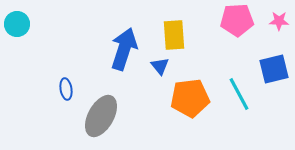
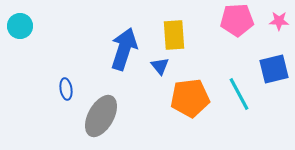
cyan circle: moved 3 px right, 2 px down
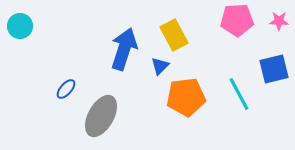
yellow rectangle: rotated 24 degrees counterclockwise
blue triangle: rotated 24 degrees clockwise
blue ellipse: rotated 50 degrees clockwise
orange pentagon: moved 4 px left, 1 px up
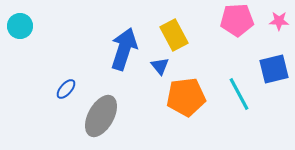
blue triangle: rotated 24 degrees counterclockwise
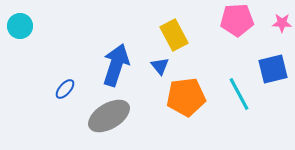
pink star: moved 3 px right, 2 px down
blue arrow: moved 8 px left, 16 px down
blue square: moved 1 px left
blue ellipse: moved 1 px left
gray ellipse: moved 8 px right; rotated 30 degrees clockwise
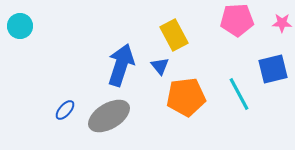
blue arrow: moved 5 px right
blue ellipse: moved 21 px down
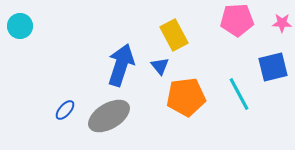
blue square: moved 2 px up
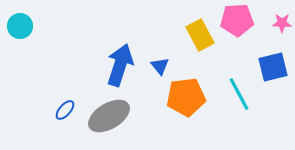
yellow rectangle: moved 26 px right
blue arrow: moved 1 px left
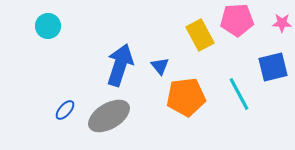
cyan circle: moved 28 px right
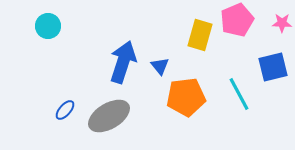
pink pentagon: rotated 20 degrees counterclockwise
yellow rectangle: rotated 44 degrees clockwise
blue arrow: moved 3 px right, 3 px up
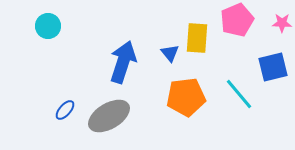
yellow rectangle: moved 3 px left, 3 px down; rotated 12 degrees counterclockwise
blue triangle: moved 10 px right, 13 px up
cyan line: rotated 12 degrees counterclockwise
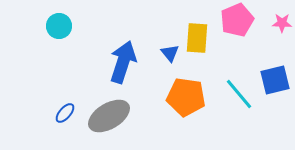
cyan circle: moved 11 px right
blue square: moved 2 px right, 13 px down
orange pentagon: rotated 15 degrees clockwise
blue ellipse: moved 3 px down
